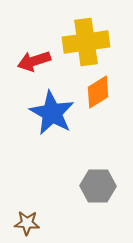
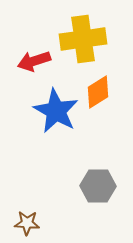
yellow cross: moved 3 px left, 3 px up
blue star: moved 4 px right, 2 px up
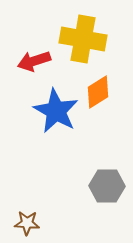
yellow cross: rotated 18 degrees clockwise
gray hexagon: moved 9 px right
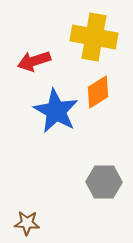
yellow cross: moved 11 px right, 2 px up
gray hexagon: moved 3 px left, 4 px up
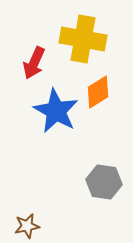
yellow cross: moved 11 px left, 2 px down
red arrow: moved 2 px down; rotated 48 degrees counterclockwise
gray hexagon: rotated 8 degrees clockwise
brown star: moved 3 px down; rotated 15 degrees counterclockwise
